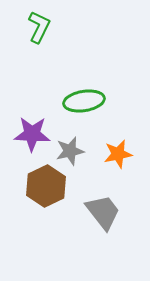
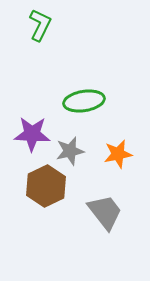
green L-shape: moved 1 px right, 2 px up
gray trapezoid: moved 2 px right
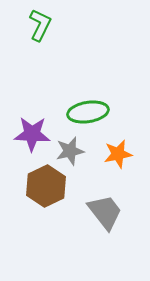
green ellipse: moved 4 px right, 11 px down
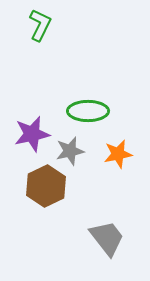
green ellipse: moved 1 px up; rotated 9 degrees clockwise
purple star: rotated 15 degrees counterclockwise
gray trapezoid: moved 2 px right, 26 px down
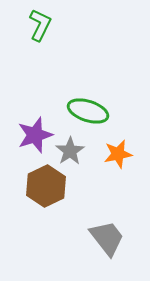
green ellipse: rotated 18 degrees clockwise
purple star: moved 3 px right, 1 px down; rotated 6 degrees counterclockwise
gray star: rotated 20 degrees counterclockwise
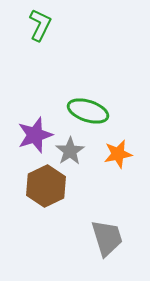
gray trapezoid: rotated 21 degrees clockwise
